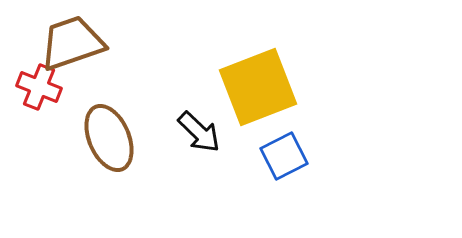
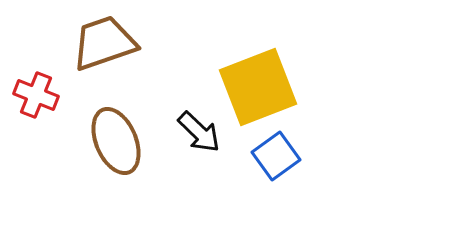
brown trapezoid: moved 32 px right
red cross: moved 3 px left, 8 px down
brown ellipse: moved 7 px right, 3 px down
blue square: moved 8 px left; rotated 9 degrees counterclockwise
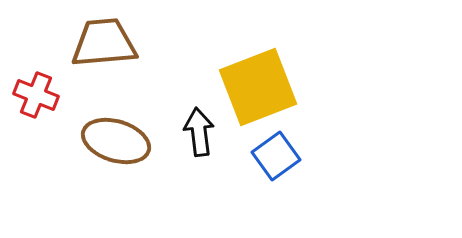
brown trapezoid: rotated 14 degrees clockwise
black arrow: rotated 141 degrees counterclockwise
brown ellipse: rotated 50 degrees counterclockwise
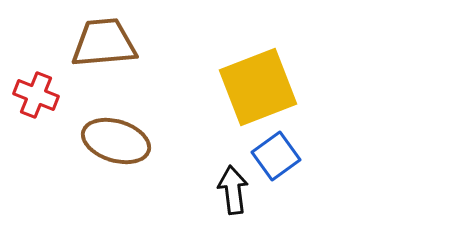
black arrow: moved 34 px right, 58 px down
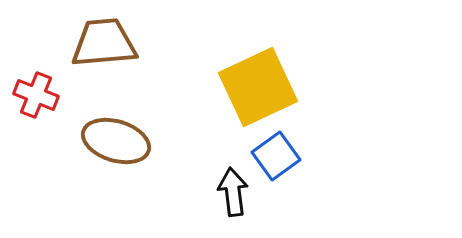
yellow square: rotated 4 degrees counterclockwise
black arrow: moved 2 px down
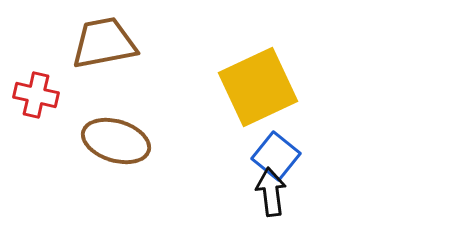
brown trapezoid: rotated 6 degrees counterclockwise
red cross: rotated 9 degrees counterclockwise
blue square: rotated 15 degrees counterclockwise
black arrow: moved 38 px right
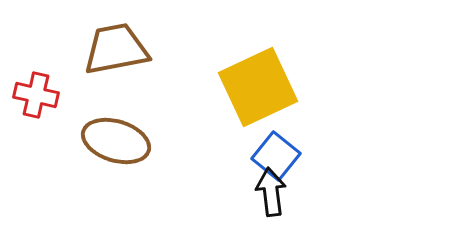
brown trapezoid: moved 12 px right, 6 px down
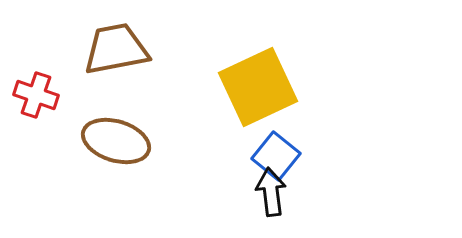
red cross: rotated 6 degrees clockwise
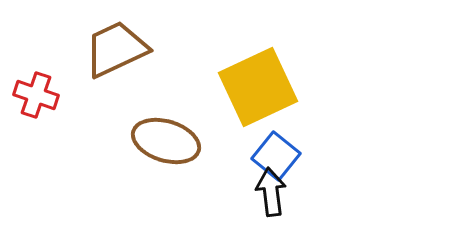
brown trapezoid: rotated 14 degrees counterclockwise
brown ellipse: moved 50 px right
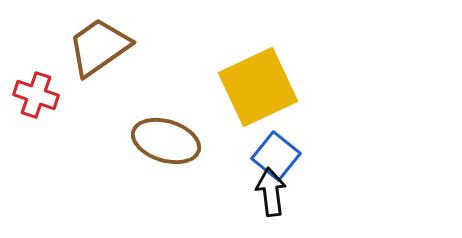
brown trapezoid: moved 17 px left, 2 px up; rotated 10 degrees counterclockwise
